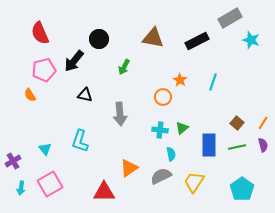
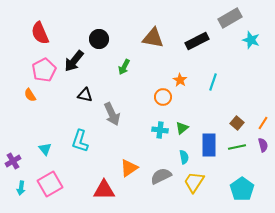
pink pentagon: rotated 15 degrees counterclockwise
gray arrow: moved 8 px left; rotated 20 degrees counterclockwise
cyan semicircle: moved 13 px right, 3 px down
red triangle: moved 2 px up
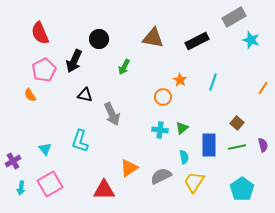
gray rectangle: moved 4 px right, 1 px up
black arrow: rotated 15 degrees counterclockwise
orange line: moved 35 px up
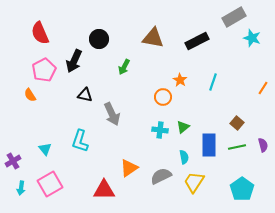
cyan star: moved 1 px right, 2 px up
green triangle: moved 1 px right, 1 px up
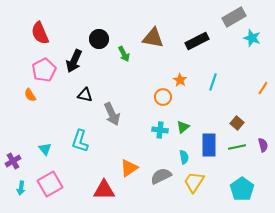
green arrow: moved 13 px up; rotated 56 degrees counterclockwise
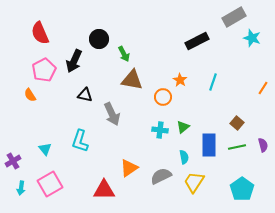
brown triangle: moved 21 px left, 42 px down
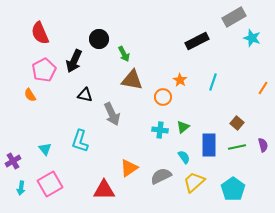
cyan semicircle: rotated 24 degrees counterclockwise
yellow trapezoid: rotated 15 degrees clockwise
cyan pentagon: moved 9 px left
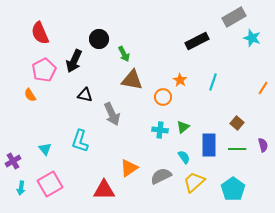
green line: moved 2 px down; rotated 12 degrees clockwise
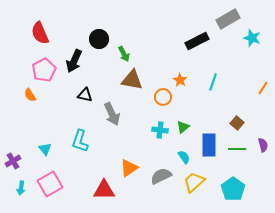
gray rectangle: moved 6 px left, 2 px down
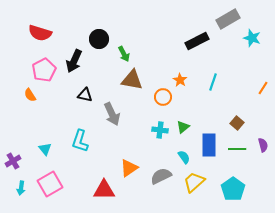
red semicircle: rotated 50 degrees counterclockwise
